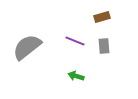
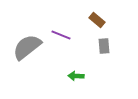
brown rectangle: moved 5 px left, 3 px down; rotated 56 degrees clockwise
purple line: moved 14 px left, 6 px up
green arrow: rotated 14 degrees counterclockwise
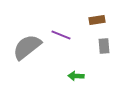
brown rectangle: rotated 49 degrees counterclockwise
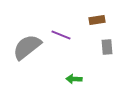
gray rectangle: moved 3 px right, 1 px down
green arrow: moved 2 px left, 3 px down
